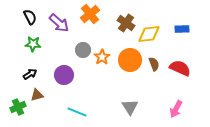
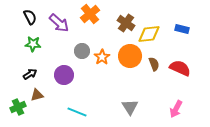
blue rectangle: rotated 16 degrees clockwise
gray circle: moved 1 px left, 1 px down
orange circle: moved 4 px up
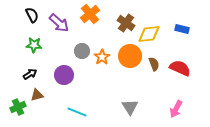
black semicircle: moved 2 px right, 2 px up
green star: moved 1 px right, 1 px down
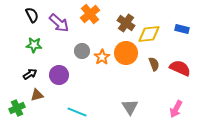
orange circle: moved 4 px left, 3 px up
purple circle: moved 5 px left
green cross: moved 1 px left, 1 px down
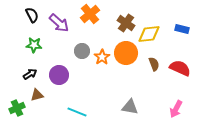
gray triangle: rotated 48 degrees counterclockwise
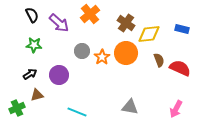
brown semicircle: moved 5 px right, 4 px up
